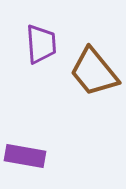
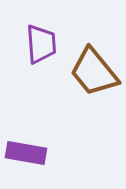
purple rectangle: moved 1 px right, 3 px up
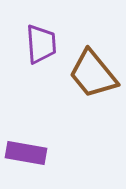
brown trapezoid: moved 1 px left, 2 px down
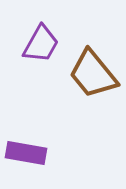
purple trapezoid: rotated 33 degrees clockwise
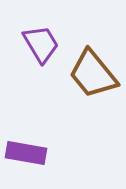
purple trapezoid: rotated 60 degrees counterclockwise
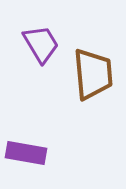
brown trapezoid: rotated 146 degrees counterclockwise
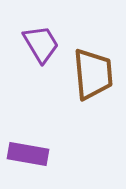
purple rectangle: moved 2 px right, 1 px down
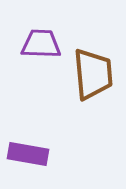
purple trapezoid: rotated 57 degrees counterclockwise
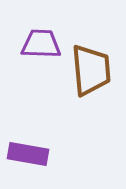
brown trapezoid: moved 2 px left, 4 px up
